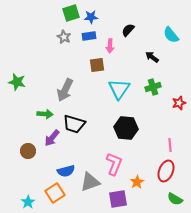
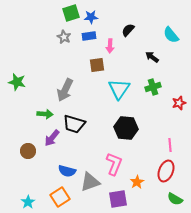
blue semicircle: moved 1 px right; rotated 30 degrees clockwise
orange square: moved 5 px right, 4 px down
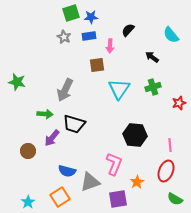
black hexagon: moved 9 px right, 7 px down
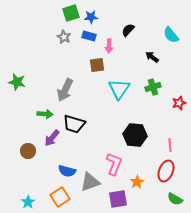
blue rectangle: rotated 24 degrees clockwise
pink arrow: moved 1 px left
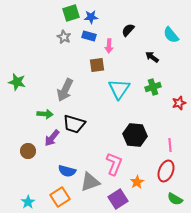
purple square: rotated 24 degrees counterclockwise
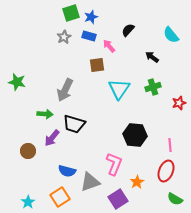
blue star: rotated 16 degrees counterclockwise
gray star: rotated 16 degrees clockwise
pink arrow: rotated 136 degrees clockwise
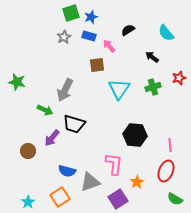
black semicircle: rotated 16 degrees clockwise
cyan semicircle: moved 5 px left, 2 px up
red star: moved 25 px up
green arrow: moved 4 px up; rotated 21 degrees clockwise
pink L-shape: rotated 15 degrees counterclockwise
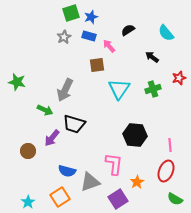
green cross: moved 2 px down
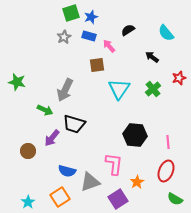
green cross: rotated 21 degrees counterclockwise
pink line: moved 2 px left, 3 px up
